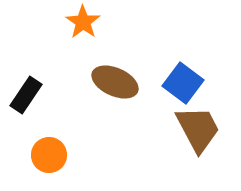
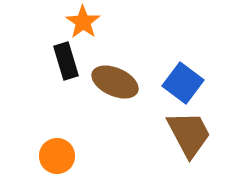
black rectangle: moved 40 px right, 34 px up; rotated 51 degrees counterclockwise
brown trapezoid: moved 9 px left, 5 px down
orange circle: moved 8 px right, 1 px down
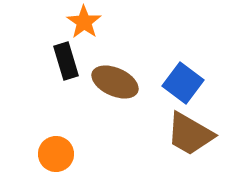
orange star: moved 1 px right
brown trapezoid: moved 1 px right; rotated 148 degrees clockwise
orange circle: moved 1 px left, 2 px up
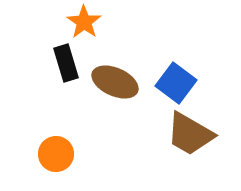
black rectangle: moved 2 px down
blue square: moved 7 px left
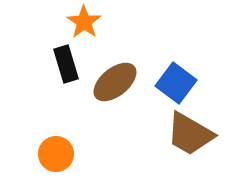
black rectangle: moved 1 px down
brown ellipse: rotated 63 degrees counterclockwise
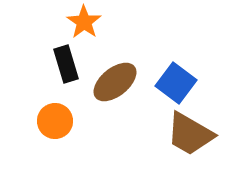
orange circle: moved 1 px left, 33 px up
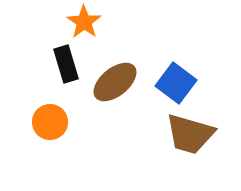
orange circle: moved 5 px left, 1 px down
brown trapezoid: rotated 14 degrees counterclockwise
